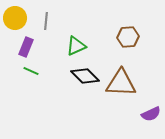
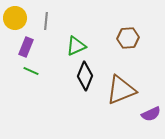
brown hexagon: moved 1 px down
black diamond: rotated 68 degrees clockwise
brown triangle: moved 7 px down; rotated 24 degrees counterclockwise
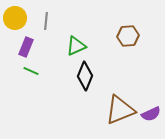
brown hexagon: moved 2 px up
brown triangle: moved 1 px left, 20 px down
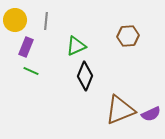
yellow circle: moved 2 px down
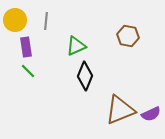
brown hexagon: rotated 15 degrees clockwise
purple rectangle: rotated 30 degrees counterclockwise
green line: moved 3 px left; rotated 21 degrees clockwise
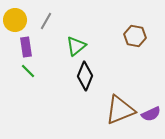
gray line: rotated 24 degrees clockwise
brown hexagon: moved 7 px right
green triangle: rotated 15 degrees counterclockwise
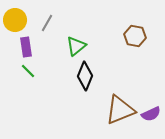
gray line: moved 1 px right, 2 px down
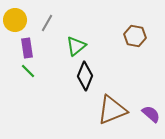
purple rectangle: moved 1 px right, 1 px down
brown triangle: moved 8 px left
purple semicircle: rotated 114 degrees counterclockwise
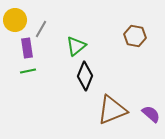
gray line: moved 6 px left, 6 px down
green line: rotated 56 degrees counterclockwise
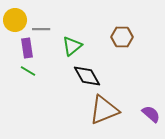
gray line: rotated 60 degrees clockwise
brown hexagon: moved 13 px left, 1 px down; rotated 10 degrees counterclockwise
green triangle: moved 4 px left
green line: rotated 42 degrees clockwise
black diamond: moved 2 px right; rotated 52 degrees counterclockwise
brown triangle: moved 8 px left
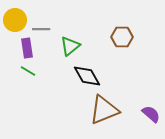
green triangle: moved 2 px left
